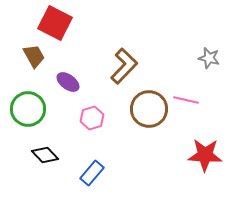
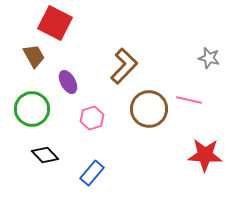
purple ellipse: rotated 25 degrees clockwise
pink line: moved 3 px right
green circle: moved 4 px right
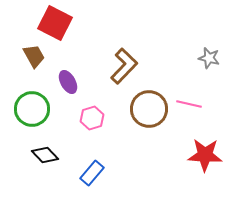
pink line: moved 4 px down
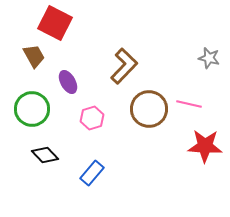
red star: moved 9 px up
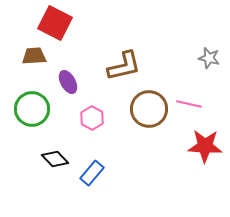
brown trapezoid: rotated 65 degrees counterclockwise
brown L-shape: rotated 33 degrees clockwise
pink hexagon: rotated 15 degrees counterclockwise
black diamond: moved 10 px right, 4 px down
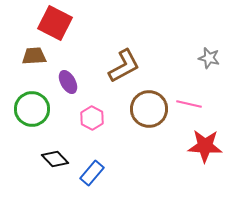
brown L-shape: rotated 15 degrees counterclockwise
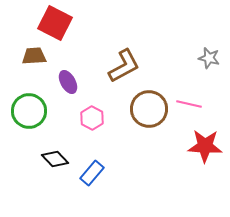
green circle: moved 3 px left, 2 px down
